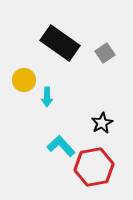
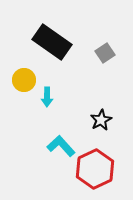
black rectangle: moved 8 px left, 1 px up
black star: moved 1 px left, 3 px up
red hexagon: moved 1 px right, 2 px down; rotated 15 degrees counterclockwise
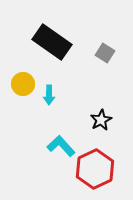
gray square: rotated 24 degrees counterclockwise
yellow circle: moved 1 px left, 4 px down
cyan arrow: moved 2 px right, 2 px up
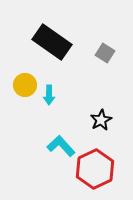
yellow circle: moved 2 px right, 1 px down
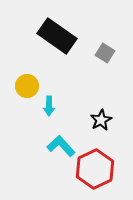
black rectangle: moved 5 px right, 6 px up
yellow circle: moved 2 px right, 1 px down
cyan arrow: moved 11 px down
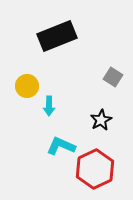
black rectangle: rotated 57 degrees counterclockwise
gray square: moved 8 px right, 24 px down
cyan L-shape: rotated 24 degrees counterclockwise
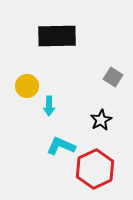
black rectangle: rotated 21 degrees clockwise
